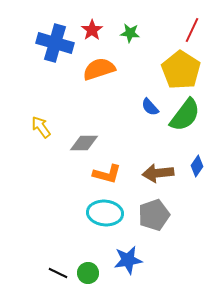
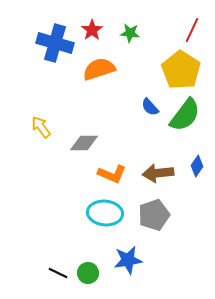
orange L-shape: moved 5 px right; rotated 8 degrees clockwise
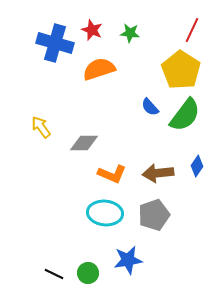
red star: rotated 15 degrees counterclockwise
black line: moved 4 px left, 1 px down
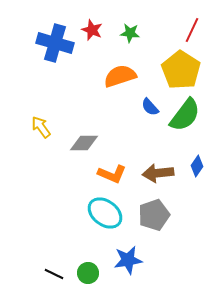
orange semicircle: moved 21 px right, 7 px down
cyan ellipse: rotated 32 degrees clockwise
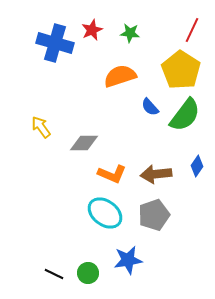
red star: rotated 25 degrees clockwise
brown arrow: moved 2 px left, 1 px down
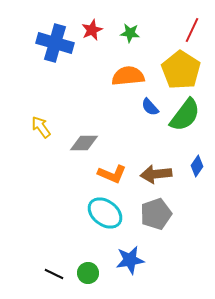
orange semicircle: moved 8 px right; rotated 12 degrees clockwise
gray pentagon: moved 2 px right, 1 px up
blue star: moved 2 px right
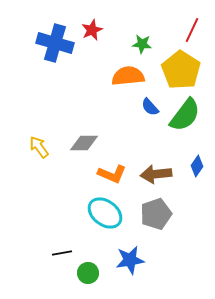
green star: moved 12 px right, 11 px down
yellow arrow: moved 2 px left, 20 px down
black line: moved 8 px right, 21 px up; rotated 36 degrees counterclockwise
